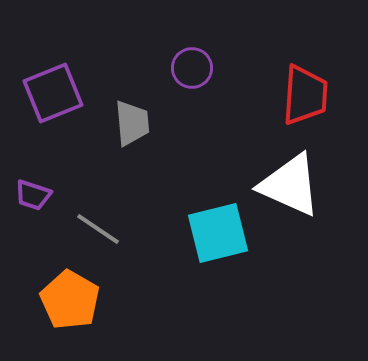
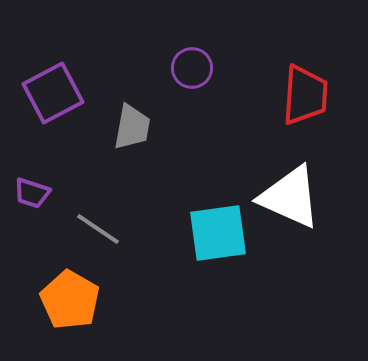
purple square: rotated 6 degrees counterclockwise
gray trapezoid: moved 4 px down; rotated 15 degrees clockwise
white triangle: moved 12 px down
purple trapezoid: moved 1 px left, 2 px up
cyan square: rotated 6 degrees clockwise
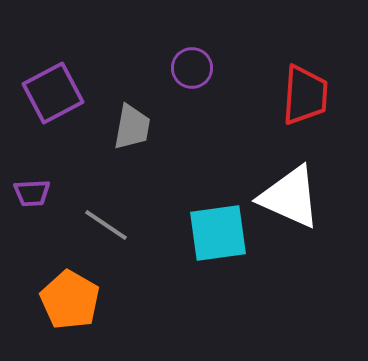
purple trapezoid: rotated 21 degrees counterclockwise
gray line: moved 8 px right, 4 px up
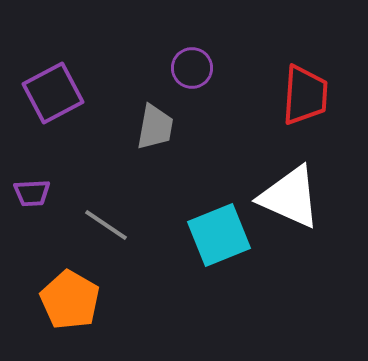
gray trapezoid: moved 23 px right
cyan square: moved 1 px right, 2 px down; rotated 14 degrees counterclockwise
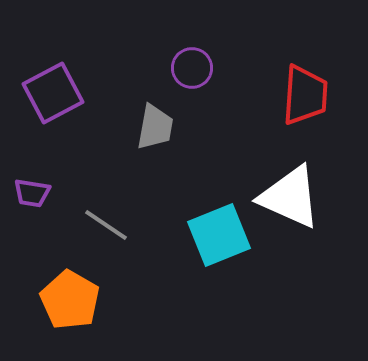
purple trapezoid: rotated 12 degrees clockwise
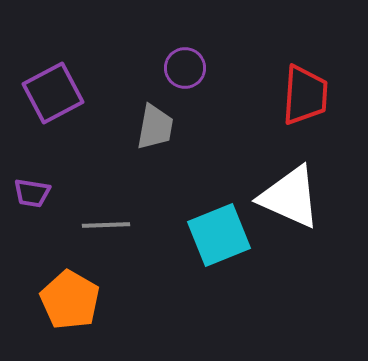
purple circle: moved 7 px left
gray line: rotated 36 degrees counterclockwise
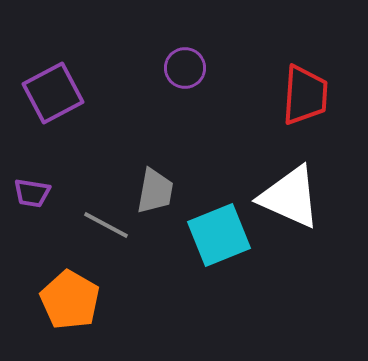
gray trapezoid: moved 64 px down
gray line: rotated 30 degrees clockwise
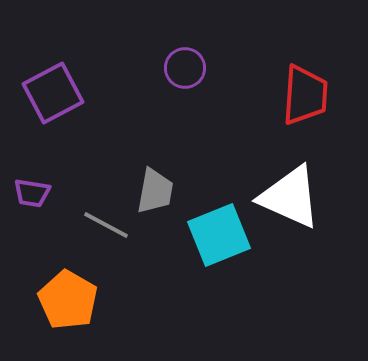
orange pentagon: moved 2 px left
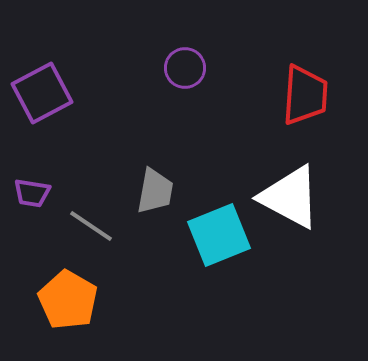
purple square: moved 11 px left
white triangle: rotated 4 degrees clockwise
gray line: moved 15 px left, 1 px down; rotated 6 degrees clockwise
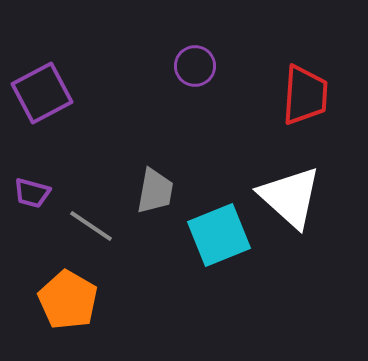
purple circle: moved 10 px right, 2 px up
purple trapezoid: rotated 6 degrees clockwise
white triangle: rotated 14 degrees clockwise
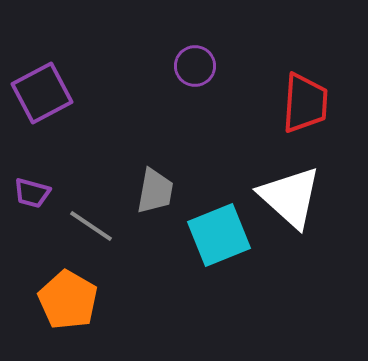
red trapezoid: moved 8 px down
